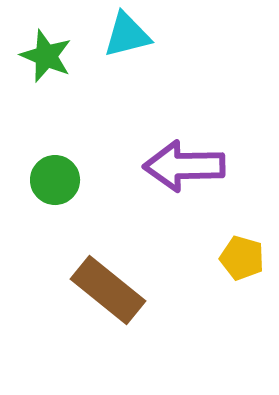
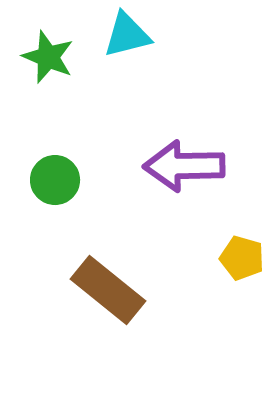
green star: moved 2 px right, 1 px down
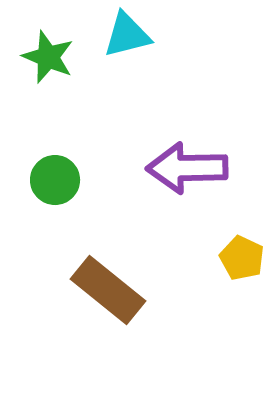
purple arrow: moved 3 px right, 2 px down
yellow pentagon: rotated 9 degrees clockwise
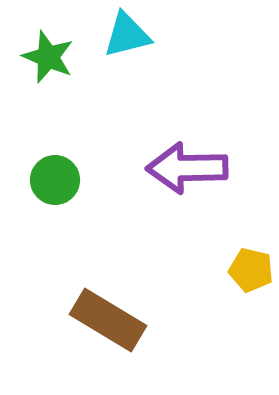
yellow pentagon: moved 9 px right, 12 px down; rotated 12 degrees counterclockwise
brown rectangle: moved 30 px down; rotated 8 degrees counterclockwise
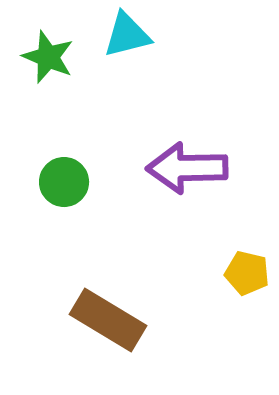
green circle: moved 9 px right, 2 px down
yellow pentagon: moved 4 px left, 3 px down
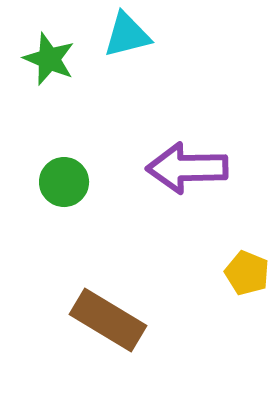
green star: moved 1 px right, 2 px down
yellow pentagon: rotated 9 degrees clockwise
